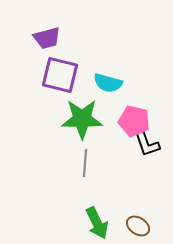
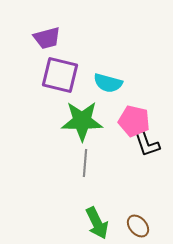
green star: moved 2 px down
brown ellipse: rotated 15 degrees clockwise
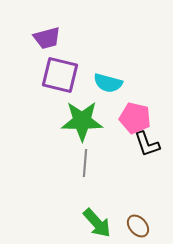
pink pentagon: moved 1 px right, 3 px up
green arrow: rotated 16 degrees counterclockwise
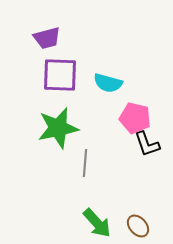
purple square: rotated 12 degrees counterclockwise
green star: moved 24 px left, 7 px down; rotated 12 degrees counterclockwise
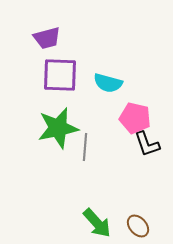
gray line: moved 16 px up
